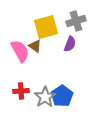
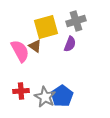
gray star: rotated 10 degrees counterclockwise
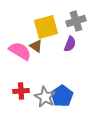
brown triangle: moved 1 px right
pink semicircle: rotated 30 degrees counterclockwise
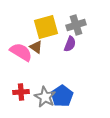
gray cross: moved 4 px down
brown triangle: moved 1 px down
pink semicircle: moved 1 px right, 1 px down
red cross: moved 1 px down
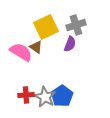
yellow square: rotated 10 degrees counterclockwise
red cross: moved 5 px right, 3 px down
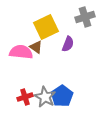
gray cross: moved 9 px right, 8 px up
purple semicircle: moved 2 px left
pink semicircle: rotated 25 degrees counterclockwise
red cross: moved 1 px left, 2 px down; rotated 14 degrees counterclockwise
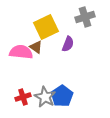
red cross: moved 2 px left
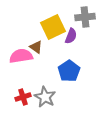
gray cross: rotated 12 degrees clockwise
yellow square: moved 7 px right
purple semicircle: moved 3 px right, 8 px up
pink semicircle: moved 4 px down; rotated 15 degrees counterclockwise
blue pentagon: moved 7 px right, 25 px up
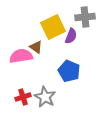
blue pentagon: rotated 15 degrees counterclockwise
